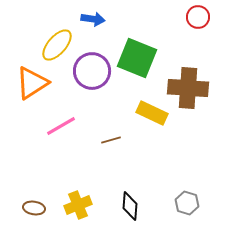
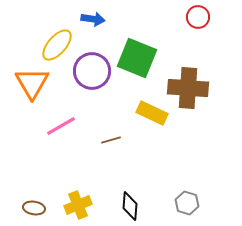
orange triangle: rotated 27 degrees counterclockwise
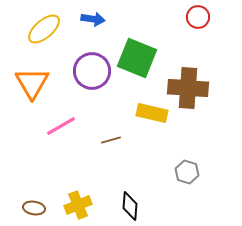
yellow ellipse: moved 13 px left, 16 px up; rotated 8 degrees clockwise
yellow rectangle: rotated 12 degrees counterclockwise
gray hexagon: moved 31 px up
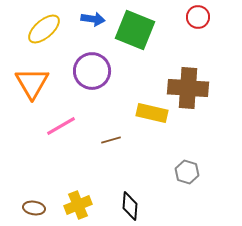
green square: moved 2 px left, 28 px up
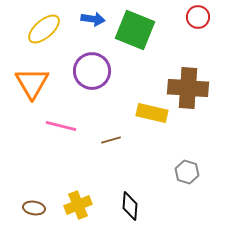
pink line: rotated 44 degrees clockwise
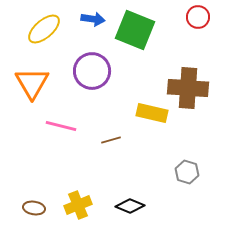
black diamond: rotated 72 degrees counterclockwise
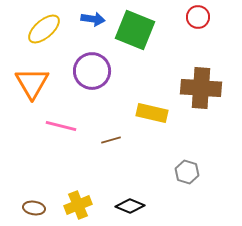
brown cross: moved 13 px right
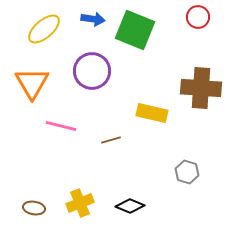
yellow cross: moved 2 px right, 2 px up
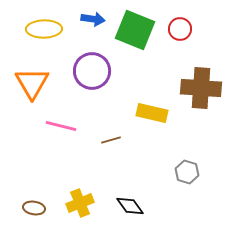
red circle: moved 18 px left, 12 px down
yellow ellipse: rotated 40 degrees clockwise
black diamond: rotated 32 degrees clockwise
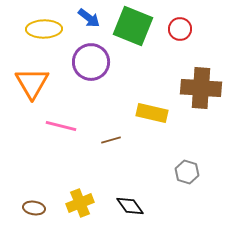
blue arrow: moved 4 px left, 1 px up; rotated 30 degrees clockwise
green square: moved 2 px left, 4 px up
purple circle: moved 1 px left, 9 px up
